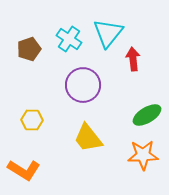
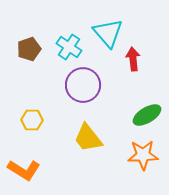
cyan triangle: rotated 20 degrees counterclockwise
cyan cross: moved 8 px down
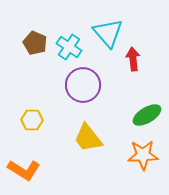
brown pentagon: moved 6 px right, 6 px up; rotated 30 degrees counterclockwise
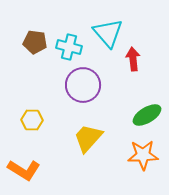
brown pentagon: moved 1 px up; rotated 15 degrees counterclockwise
cyan cross: rotated 20 degrees counterclockwise
yellow trapezoid: rotated 80 degrees clockwise
